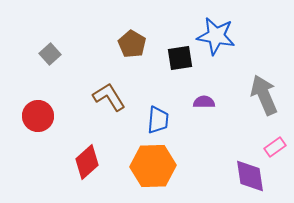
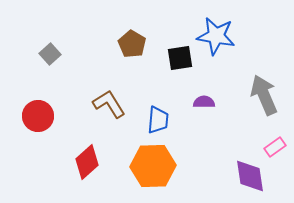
brown L-shape: moved 7 px down
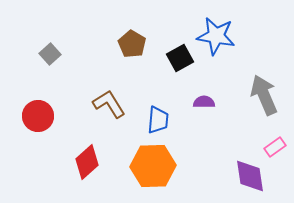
black square: rotated 20 degrees counterclockwise
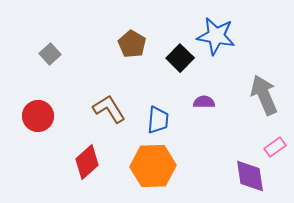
black square: rotated 16 degrees counterclockwise
brown L-shape: moved 5 px down
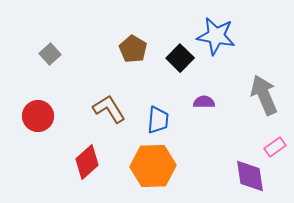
brown pentagon: moved 1 px right, 5 px down
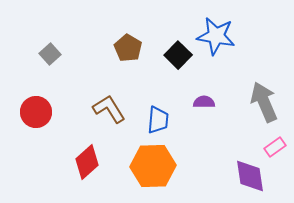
brown pentagon: moved 5 px left, 1 px up
black square: moved 2 px left, 3 px up
gray arrow: moved 7 px down
red circle: moved 2 px left, 4 px up
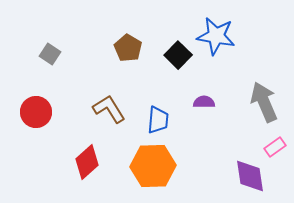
gray square: rotated 15 degrees counterclockwise
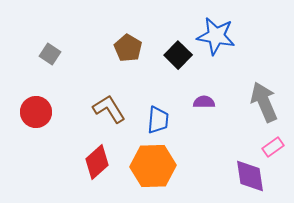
pink rectangle: moved 2 px left
red diamond: moved 10 px right
